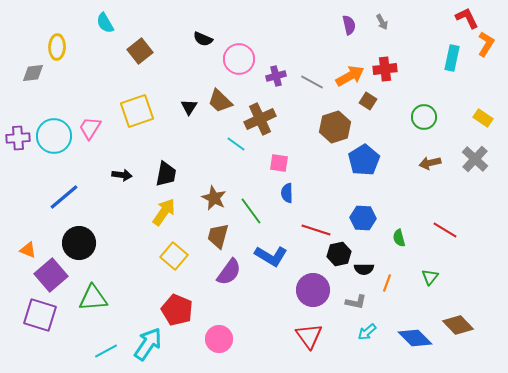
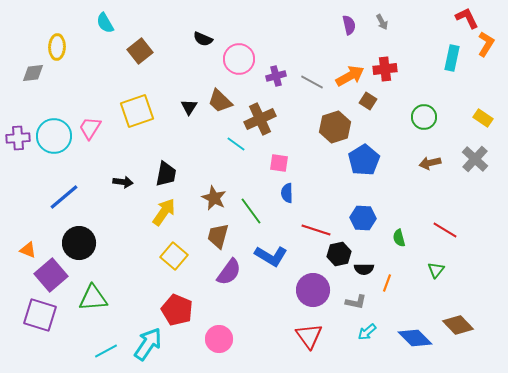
black arrow at (122, 175): moved 1 px right, 7 px down
green triangle at (430, 277): moved 6 px right, 7 px up
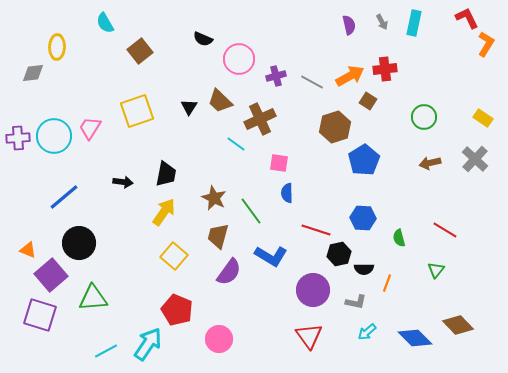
cyan rectangle at (452, 58): moved 38 px left, 35 px up
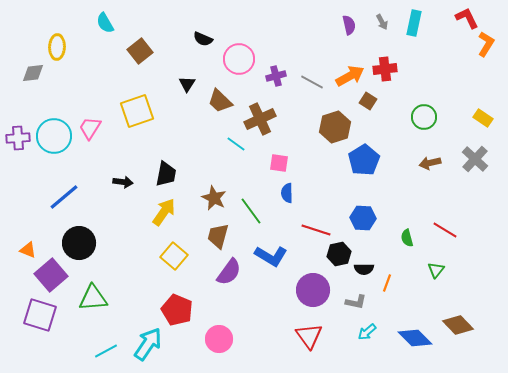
black triangle at (189, 107): moved 2 px left, 23 px up
green semicircle at (399, 238): moved 8 px right
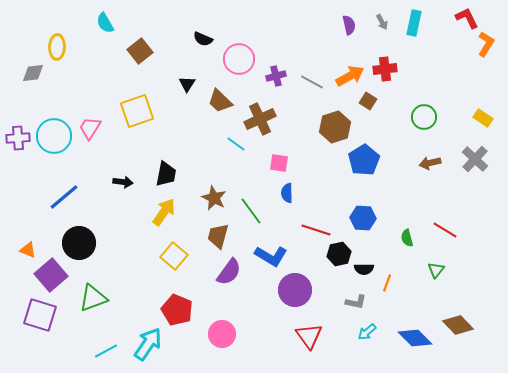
purple circle at (313, 290): moved 18 px left
green triangle at (93, 298): rotated 16 degrees counterclockwise
pink circle at (219, 339): moved 3 px right, 5 px up
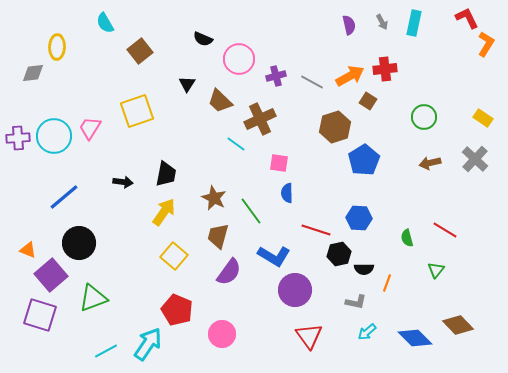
blue hexagon at (363, 218): moved 4 px left
blue L-shape at (271, 256): moved 3 px right
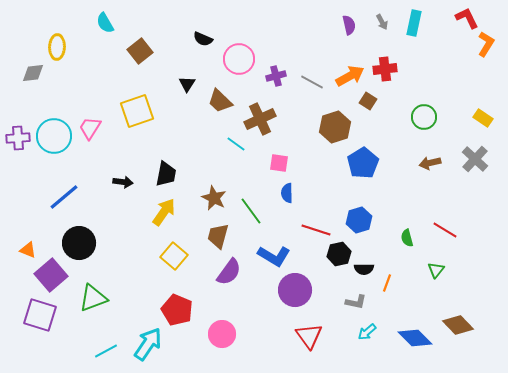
blue pentagon at (364, 160): moved 1 px left, 3 px down
blue hexagon at (359, 218): moved 2 px down; rotated 20 degrees counterclockwise
